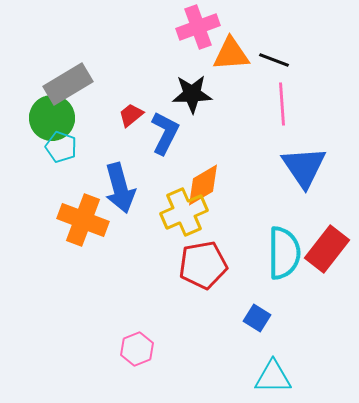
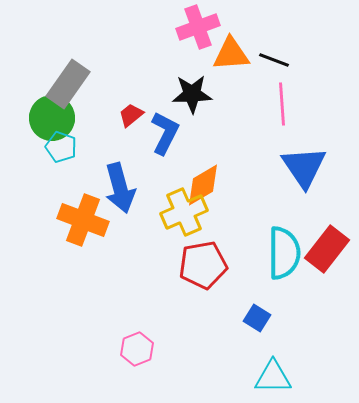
gray rectangle: rotated 24 degrees counterclockwise
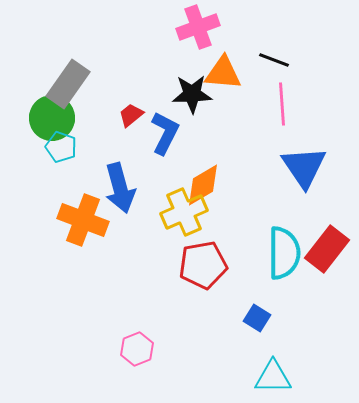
orange triangle: moved 8 px left, 19 px down; rotated 9 degrees clockwise
